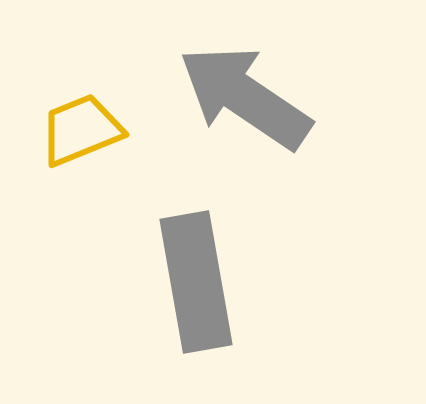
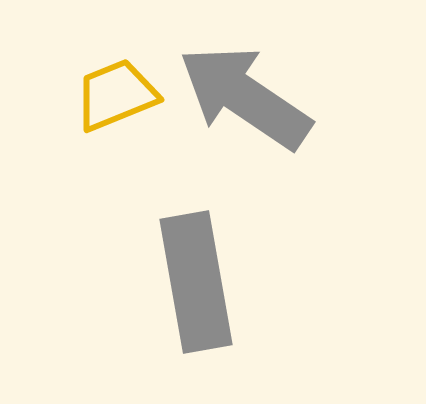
yellow trapezoid: moved 35 px right, 35 px up
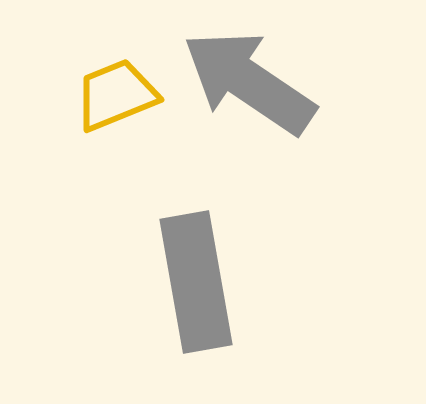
gray arrow: moved 4 px right, 15 px up
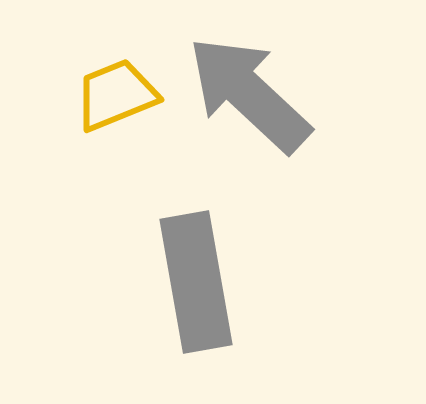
gray arrow: moved 12 px down; rotated 9 degrees clockwise
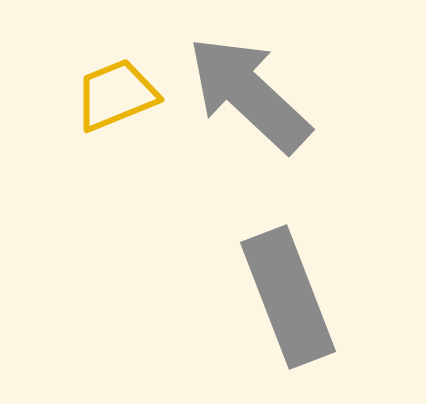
gray rectangle: moved 92 px right, 15 px down; rotated 11 degrees counterclockwise
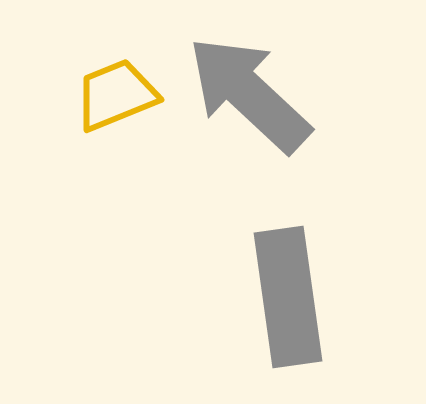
gray rectangle: rotated 13 degrees clockwise
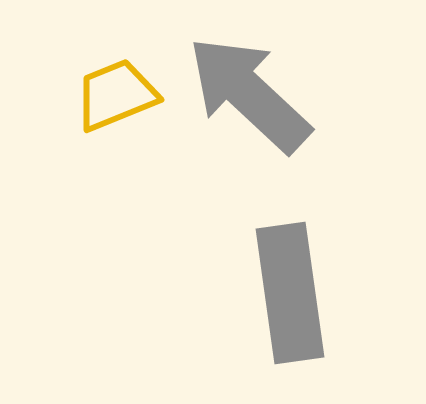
gray rectangle: moved 2 px right, 4 px up
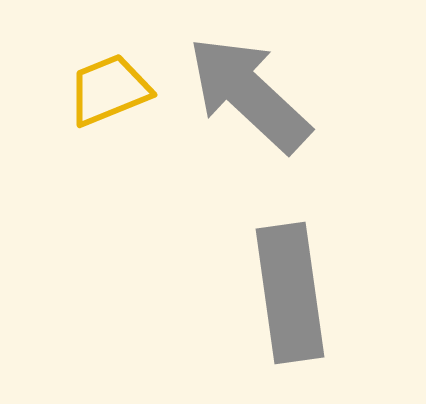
yellow trapezoid: moved 7 px left, 5 px up
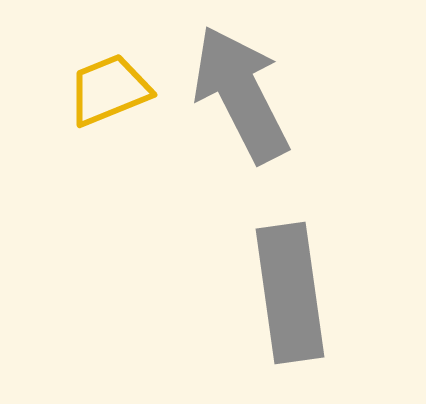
gray arrow: moved 8 px left; rotated 20 degrees clockwise
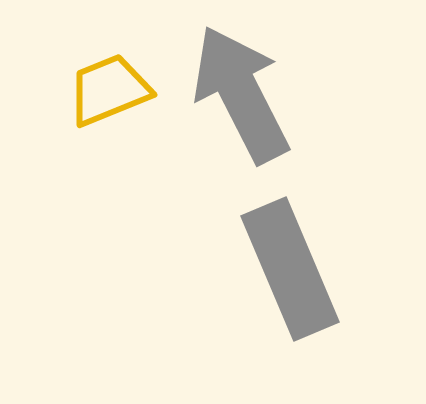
gray rectangle: moved 24 px up; rotated 15 degrees counterclockwise
